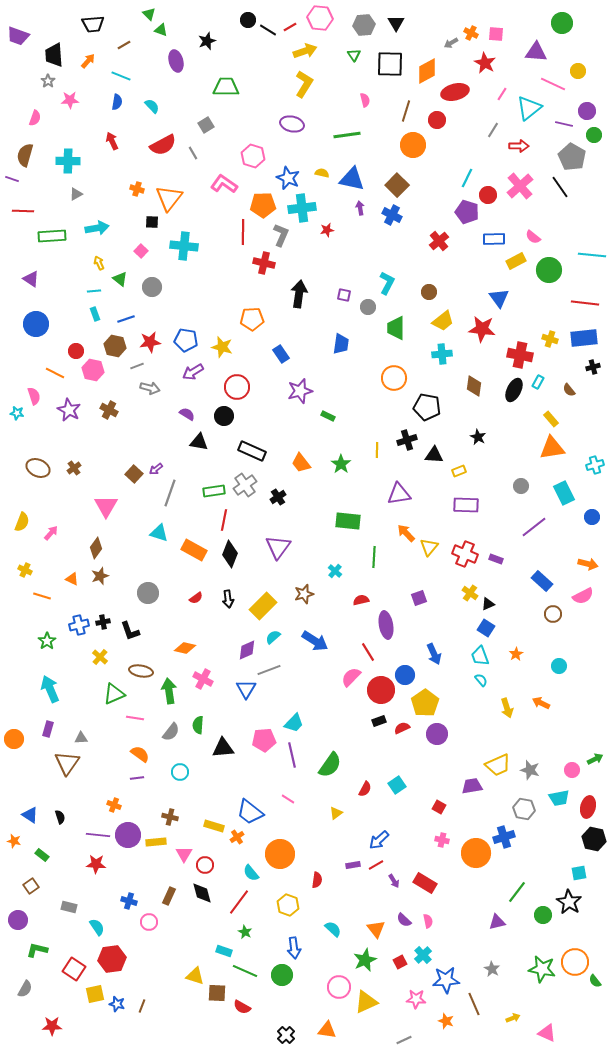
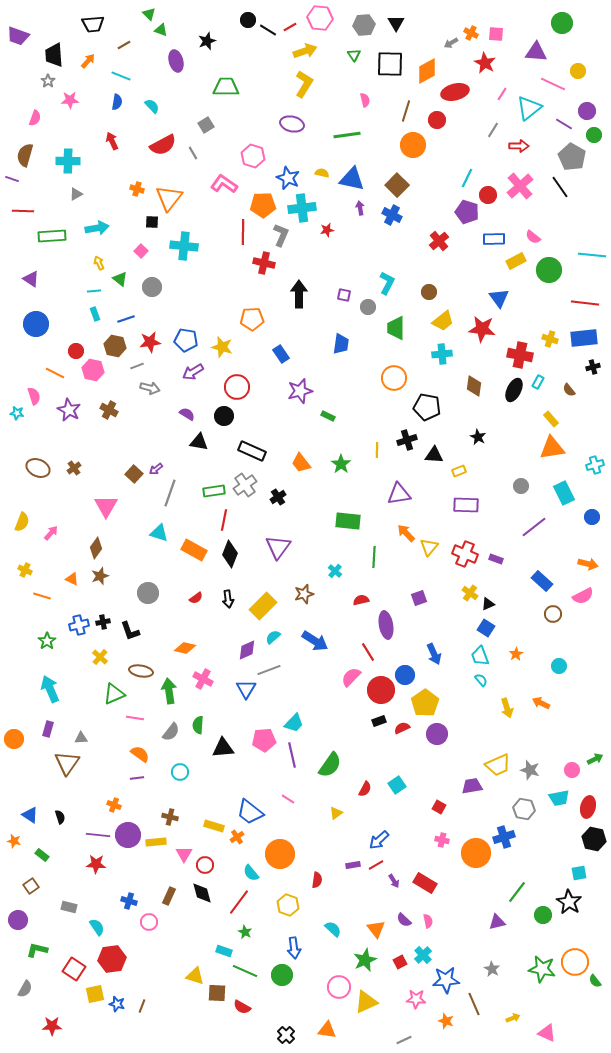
purple line at (564, 124): rotated 18 degrees clockwise
black arrow at (299, 294): rotated 8 degrees counterclockwise
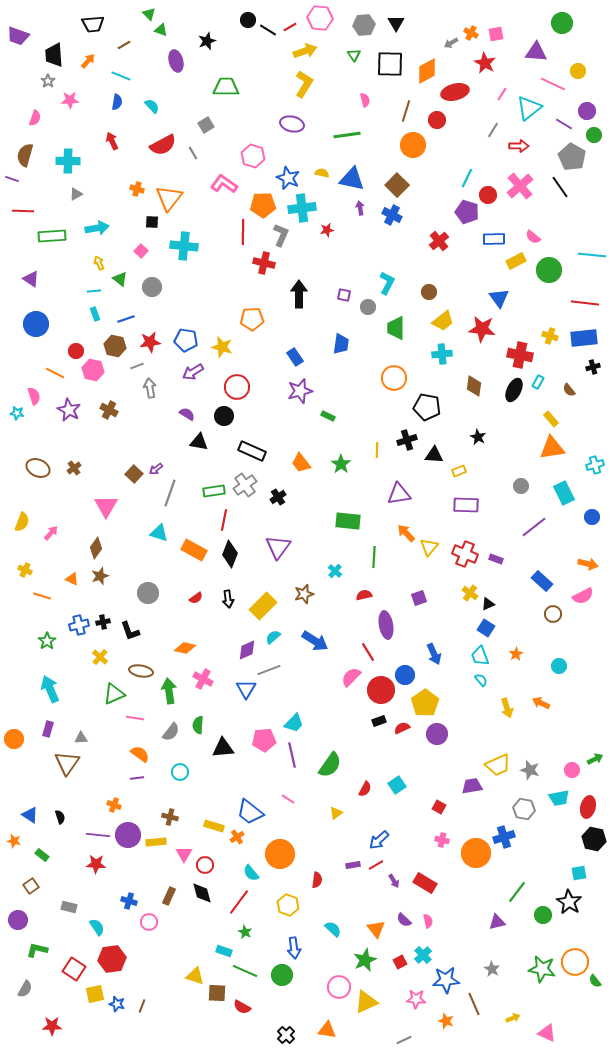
pink square at (496, 34): rotated 14 degrees counterclockwise
yellow cross at (550, 339): moved 3 px up
blue rectangle at (281, 354): moved 14 px right, 3 px down
gray arrow at (150, 388): rotated 114 degrees counterclockwise
red semicircle at (361, 600): moved 3 px right, 5 px up
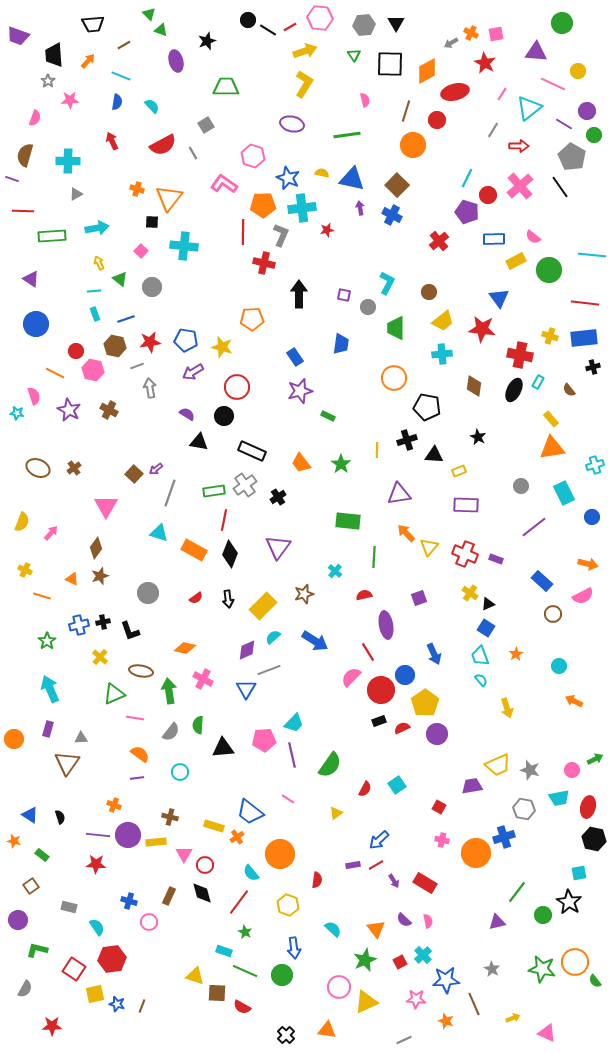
orange arrow at (541, 703): moved 33 px right, 2 px up
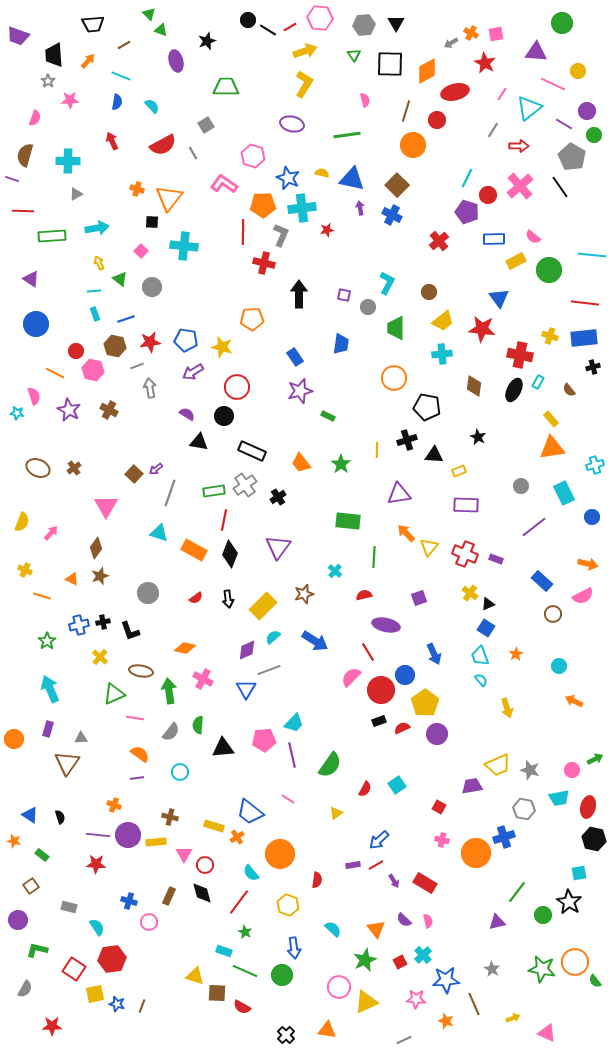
purple ellipse at (386, 625): rotated 68 degrees counterclockwise
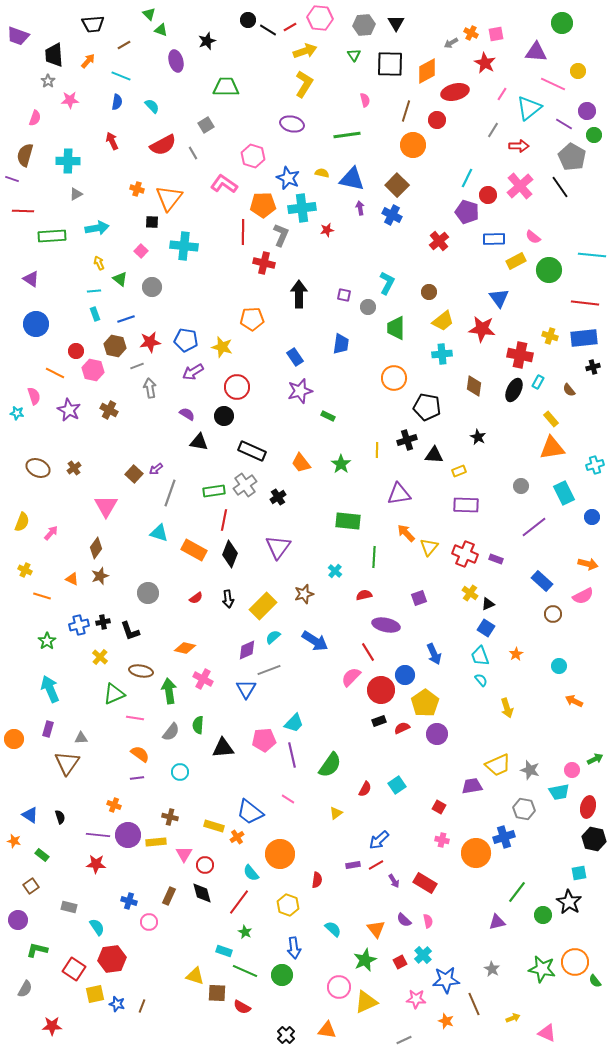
cyan trapezoid at (559, 798): moved 6 px up
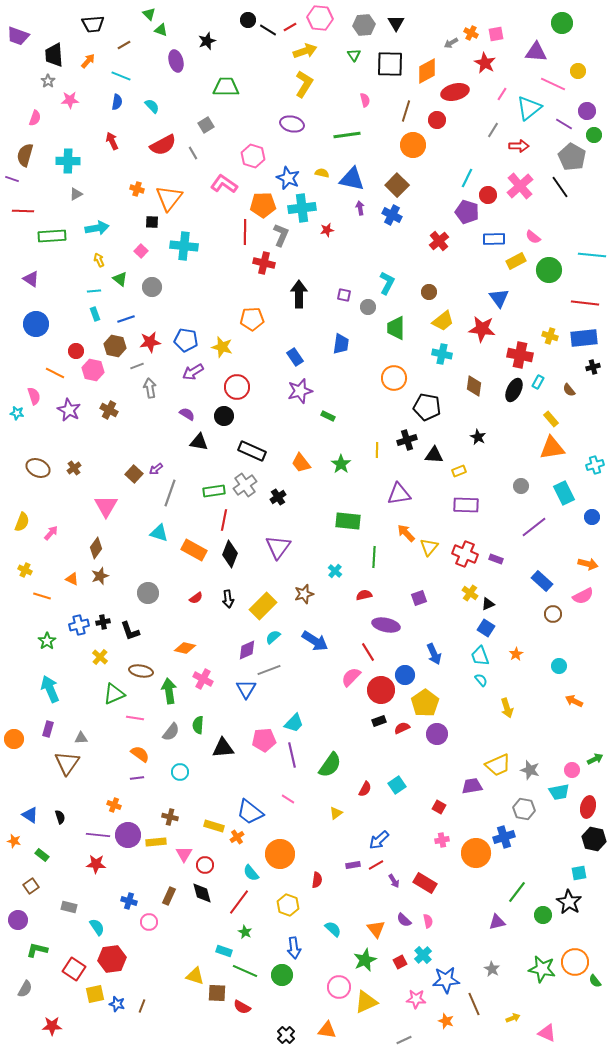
red line at (243, 232): moved 2 px right
yellow arrow at (99, 263): moved 3 px up
cyan cross at (442, 354): rotated 18 degrees clockwise
pink cross at (442, 840): rotated 24 degrees counterclockwise
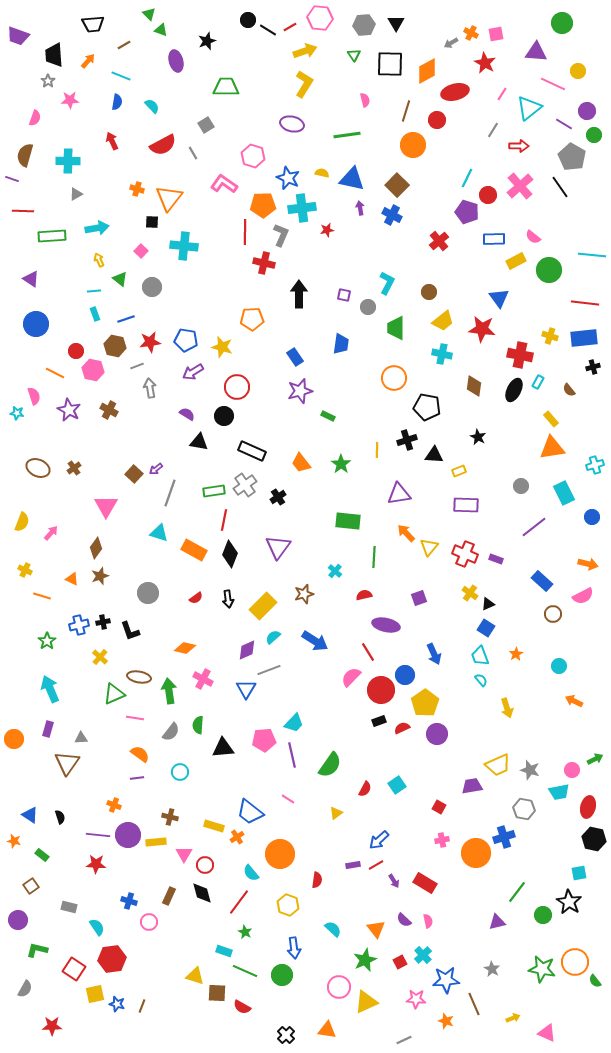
brown ellipse at (141, 671): moved 2 px left, 6 px down
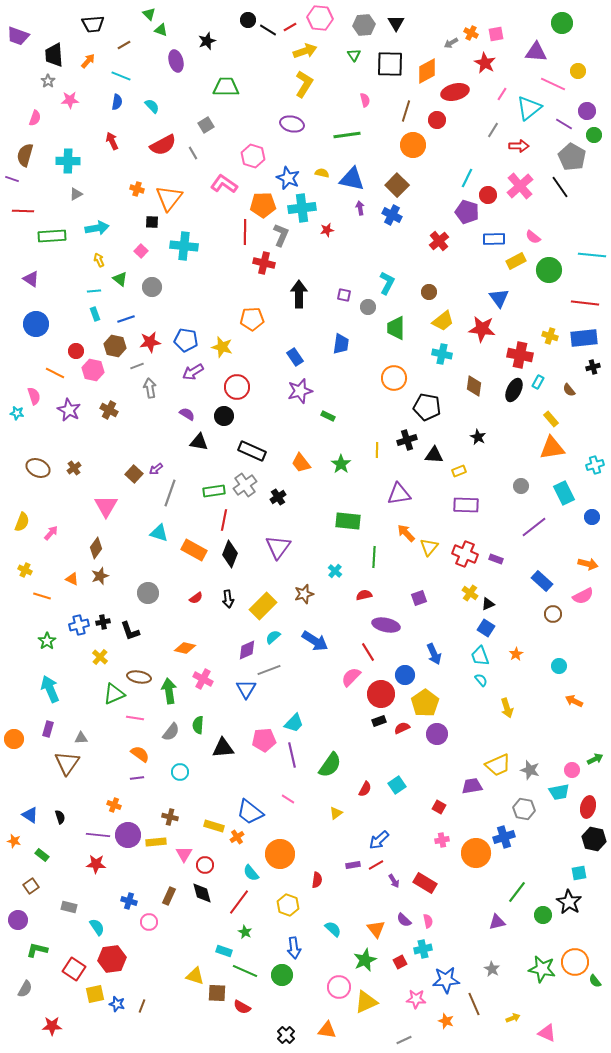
red circle at (381, 690): moved 4 px down
cyan cross at (423, 955): moved 6 px up; rotated 30 degrees clockwise
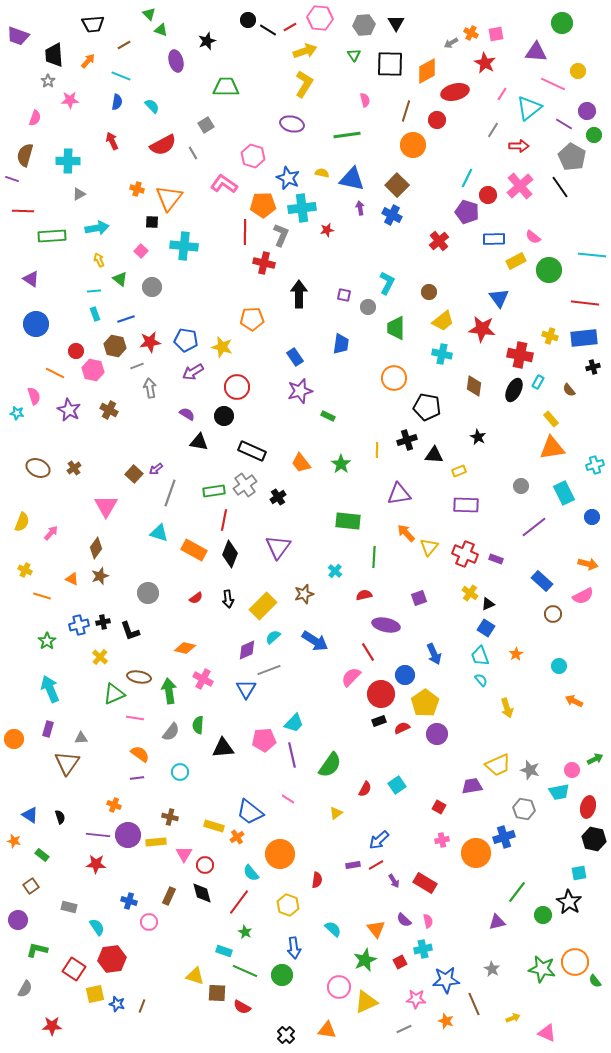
gray triangle at (76, 194): moved 3 px right
gray line at (404, 1040): moved 11 px up
